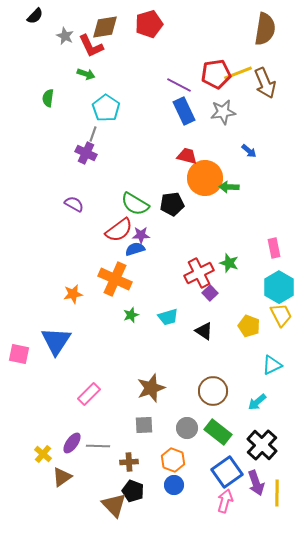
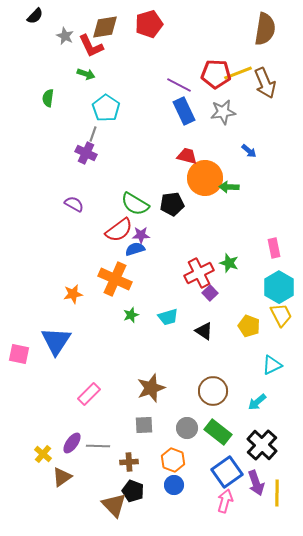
red pentagon at (216, 74): rotated 12 degrees clockwise
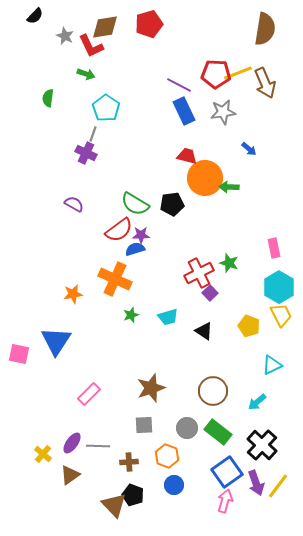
blue arrow at (249, 151): moved 2 px up
orange hexagon at (173, 460): moved 6 px left, 4 px up
brown triangle at (62, 477): moved 8 px right, 2 px up
black pentagon at (133, 491): moved 4 px down
yellow line at (277, 493): moved 1 px right, 7 px up; rotated 36 degrees clockwise
